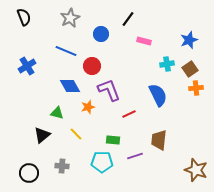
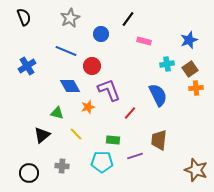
red line: moved 1 px right, 1 px up; rotated 24 degrees counterclockwise
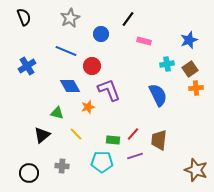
red line: moved 3 px right, 21 px down
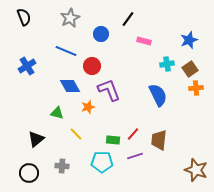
black triangle: moved 6 px left, 4 px down
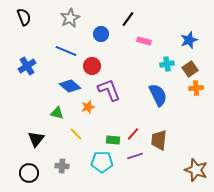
blue diamond: rotated 20 degrees counterclockwise
black triangle: rotated 12 degrees counterclockwise
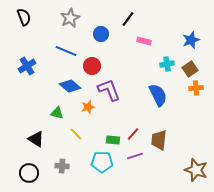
blue star: moved 2 px right
black triangle: rotated 36 degrees counterclockwise
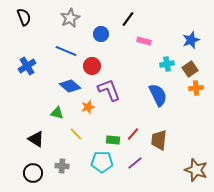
purple line: moved 7 px down; rotated 21 degrees counterclockwise
black circle: moved 4 px right
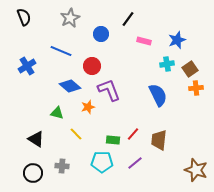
blue star: moved 14 px left
blue line: moved 5 px left
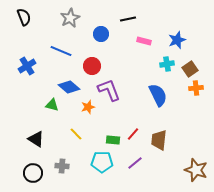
black line: rotated 42 degrees clockwise
blue diamond: moved 1 px left, 1 px down
green triangle: moved 5 px left, 8 px up
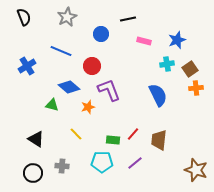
gray star: moved 3 px left, 1 px up
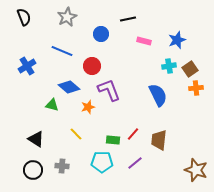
blue line: moved 1 px right
cyan cross: moved 2 px right, 2 px down
black circle: moved 3 px up
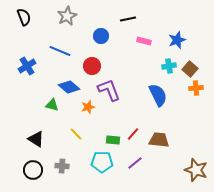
gray star: moved 1 px up
blue circle: moved 2 px down
blue line: moved 2 px left
brown square: rotated 14 degrees counterclockwise
brown trapezoid: rotated 90 degrees clockwise
